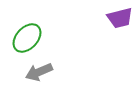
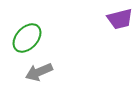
purple trapezoid: moved 1 px down
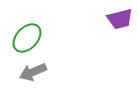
gray arrow: moved 6 px left
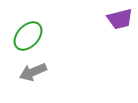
green ellipse: moved 1 px right, 2 px up
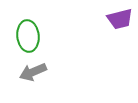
green ellipse: rotated 48 degrees counterclockwise
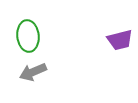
purple trapezoid: moved 21 px down
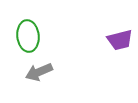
gray arrow: moved 6 px right
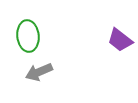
purple trapezoid: rotated 52 degrees clockwise
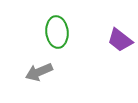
green ellipse: moved 29 px right, 4 px up
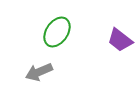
green ellipse: rotated 40 degrees clockwise
